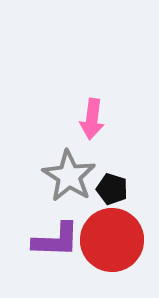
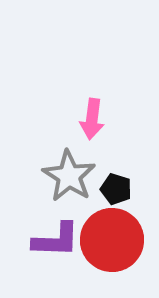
black pentagon: moved 4 px right
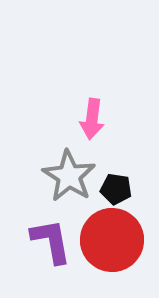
black pentagon: rotated 8 degrees counterclockwise
purple L-shape: moved 5 px left, 1 px down; rotated 102 degrees counterclockwise
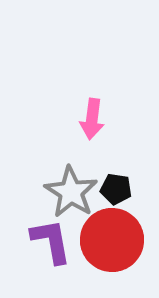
gray star: moved 2 px right, 16 px down
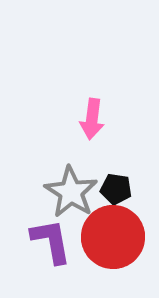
red circle: moved 1 px right, 3 px up
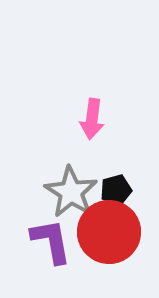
black pentagon: moved 1 px down; rotated 24 degrees counterclockwise
red circle: moved 4 px left, 5 px up
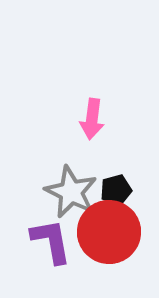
gray star: rotated 6 degrees counterclockwise
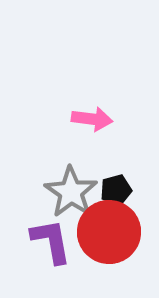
pink arrow: rotated 90 degrees counterclockwise
gray star: rotated 8 degrees clockwise
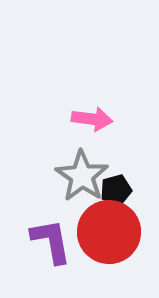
gray star: moved 11 px right, 16 px up
